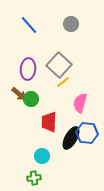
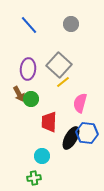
brown arrow: rotated 21 degrees clockwise
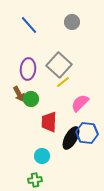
gray circle: moved 1 px right, 2 px up
pink semicircle: rotated 30 degrees clockwise
green cross: moved 1 px right, 2 px down
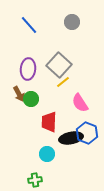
pink semicircle: rotated 78 degrees counterclockwise
blue hexagon: rotated 15 degrees clockwise
black ellipse: rotated 50 degrees clockwise
cyan circle: moved 5 px right, 2 px up
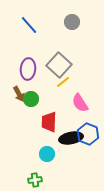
blue hexagon: moved 1 px right, 1 px down
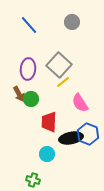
green cross: moved 2 px left; rotated 24 degrees clockwise
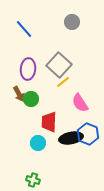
blue line: moved 5 px left, 4 px down
cyan circle: moved 9 px left, 11 px up
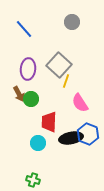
yellow line: moved 3 px right, 1 px up; rotated 32 degrees counterclockwise
